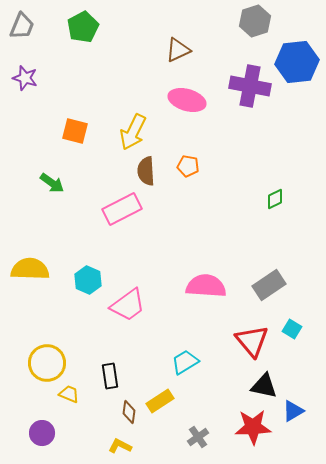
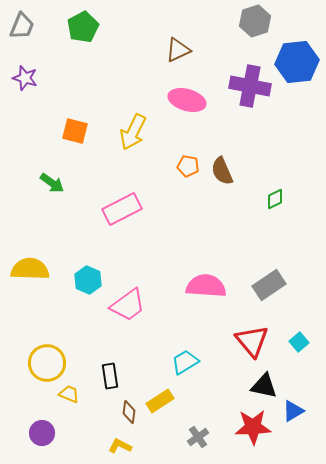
brown semicircle: moved 76 px right; rotated 20 degrees counterclockwise
cyan square: moved 7 px right, 13 px down; rotated 18 degrees clockwise
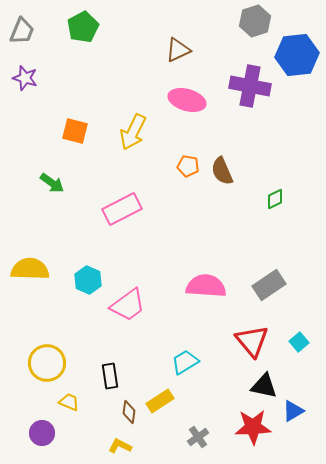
gray trapezoid: moved 5 px down
blue hexagon: moved 7 px up
yellow trapezoid: moved 8 px down
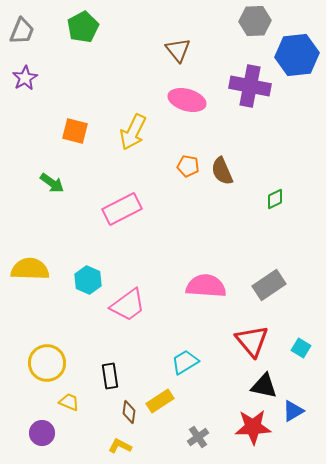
gray hexagon: rotated 16 degrees clockwise
brown triangle: rotated 44 degrees counterclockwise
purple star: rotated 25 degrees clockwise
cyan square: moved 2 px right, 6 px down; rotated 18 degrees counterclockwise
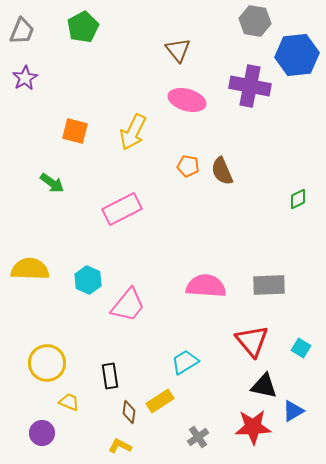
gray hexagon: rotated 12 degrees clockwise
green diamond: moved 23 px right
gray rectangle: rotated 32 degrees clockwise
pink trapezoid: rotated 15 degrees counterclockwise
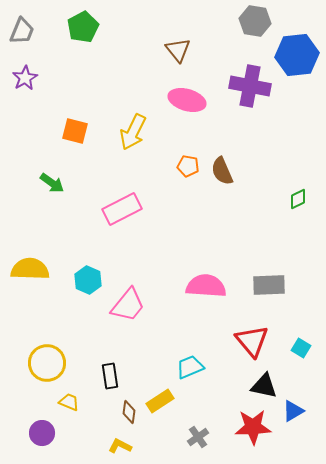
cyan trapezoid: moved 5 px right, 5 px down; rotated 8 degrees clockwise
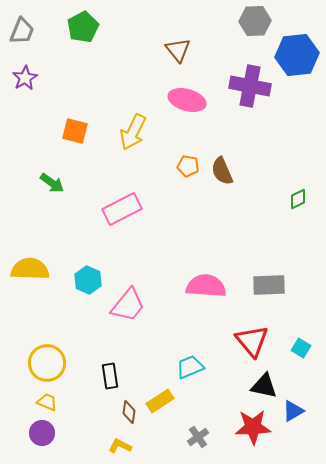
gray hexagon: rotated 12 degrees counterclockwise
yellow trapezoid: moved 22 px left
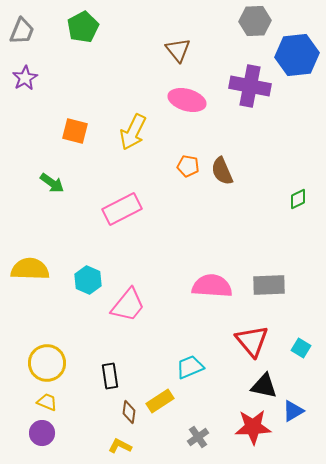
pink semicircle: moved 6 px right
